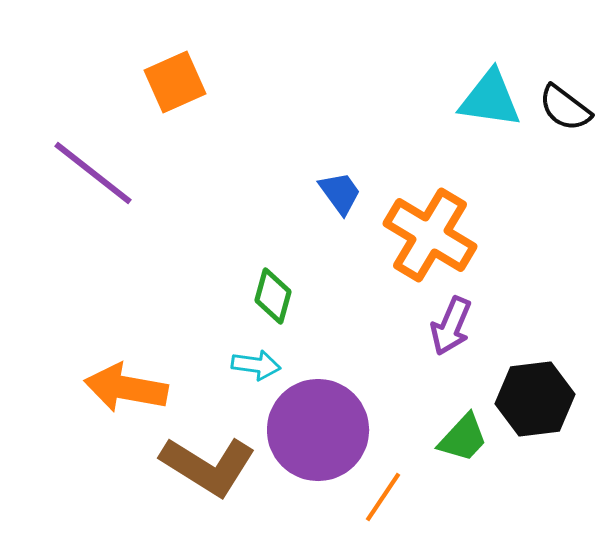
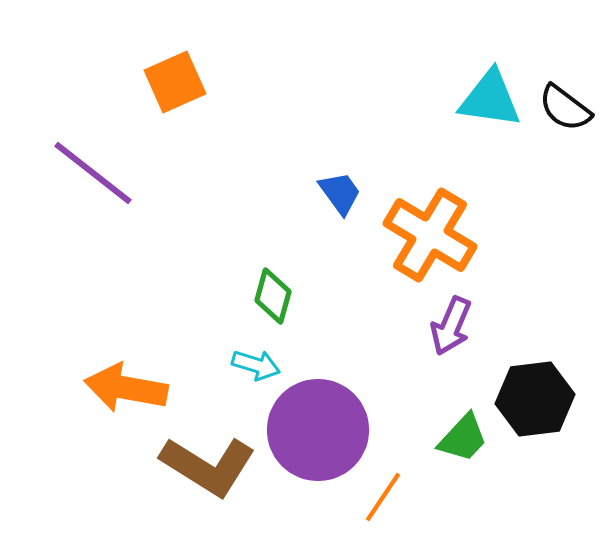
cyan arrow: rotated 9 degrees clockwise
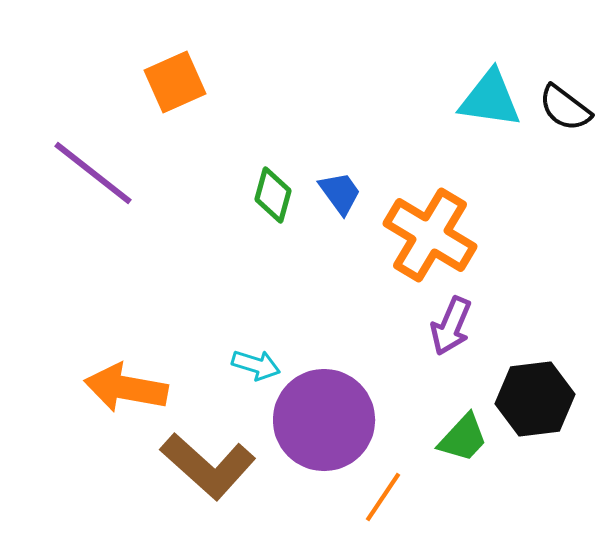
green diamond: moved 101 px up
purple circle: moved 6 px right, 10 px up
brown L-shape: rotated 10 degrees clockwise
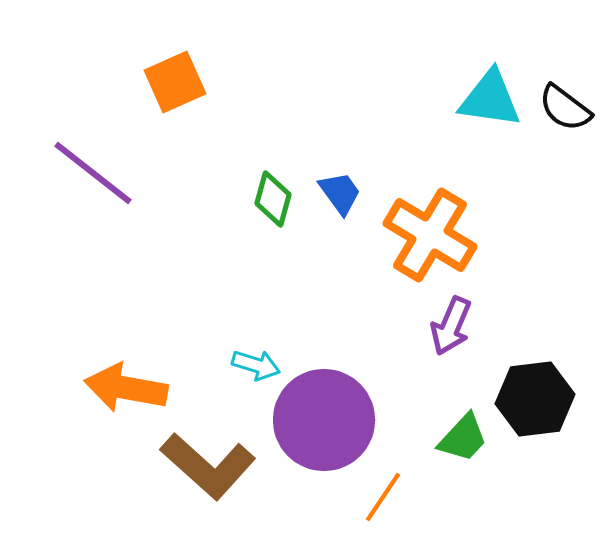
green diamond: moved 4 px down
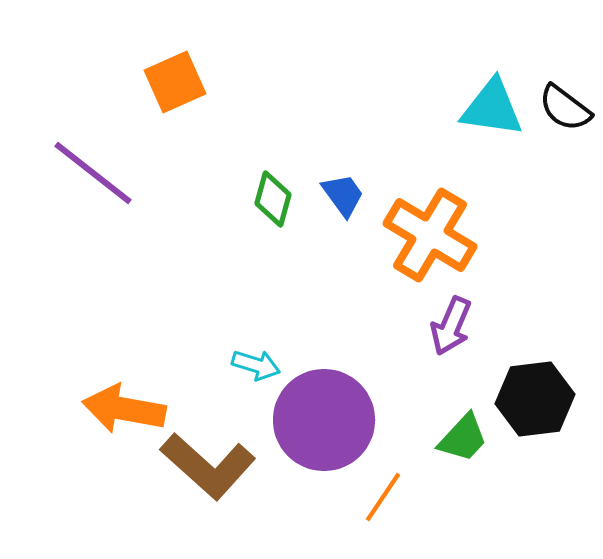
cyan triangle: moved 2 px right, 9 px down
blue trapezoid: moved 3 px right, 2 px down
orange arrow: moved 2 px left, 21 px down
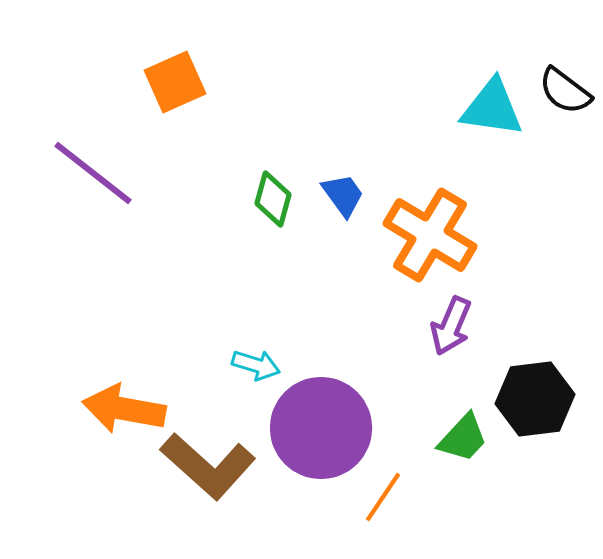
black semicircle: moved 17 px up
purple circle: moved 3 px left, 8 px down
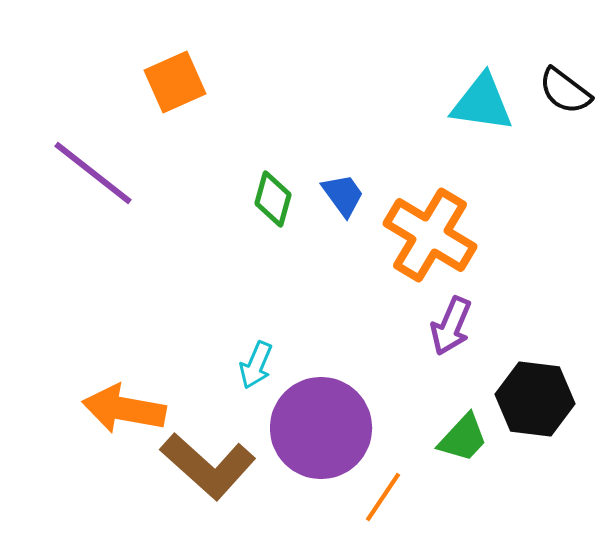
cyan triangle: moved 10 px left, 5 px up
cyan arrow: rotated 96 degrees clockwise
black hexagon: rotated 14 degrees clockwise
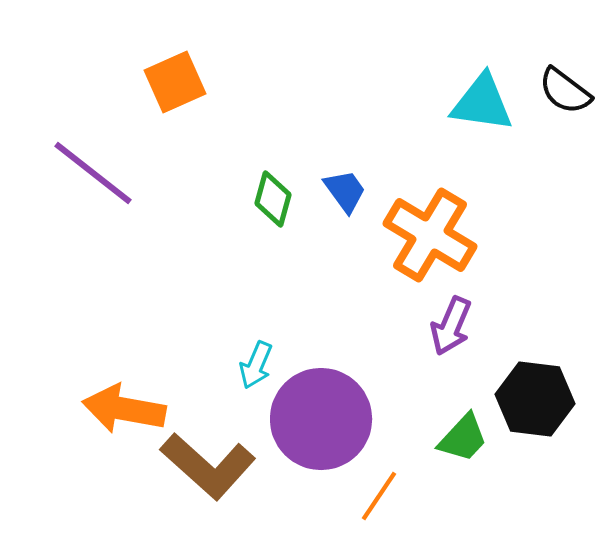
blue trapezoid: moved 2 px right, 4 px up
purple circle: moved 9 px up
orange line: moved 4 px left, 1 px up
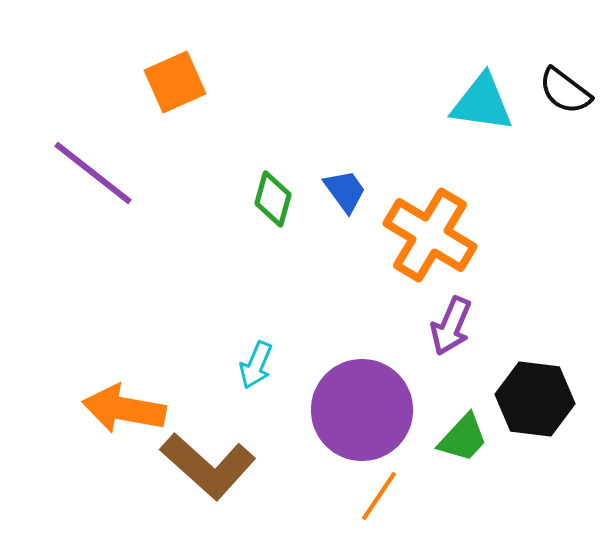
purple circle: moved 41 px right, 9 px up
